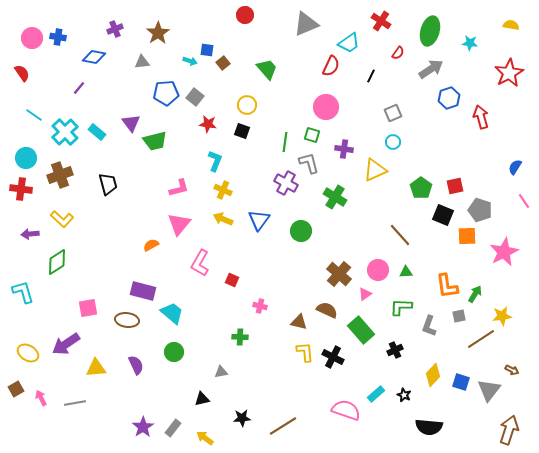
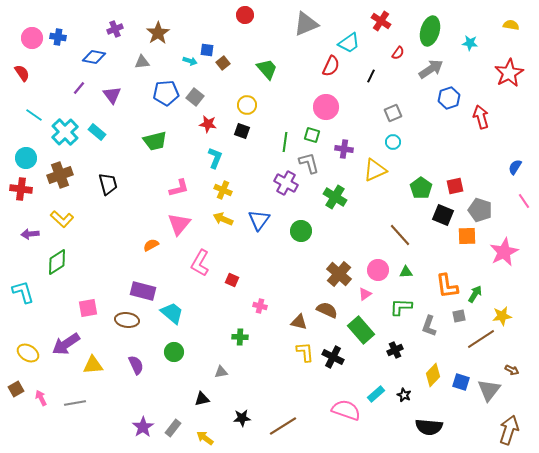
purple triangle at (131, 123): moved 19 px left, 28 px up
cyan L-shape at (215, 161): moved 3 px up
yellow triangle at (96, 368): moved 3 px left, 3 px up
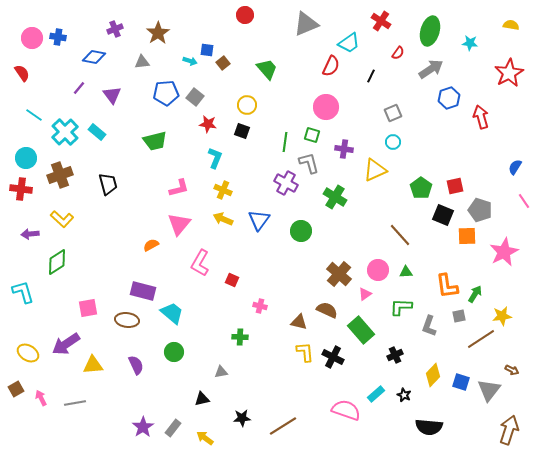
black cross at (395, 350): moved 5 px down
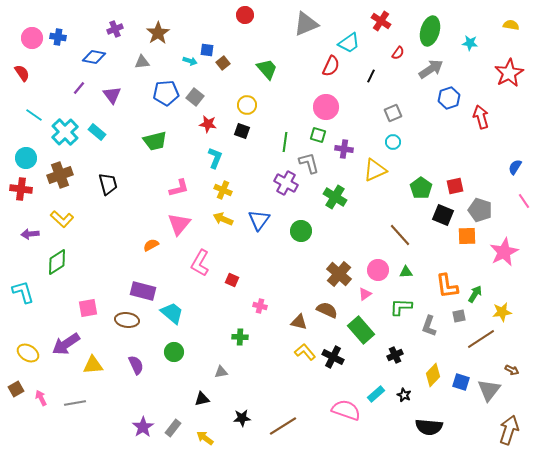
green square at (312, 135): moved 6 px right
yellow star at (502, 316): moved 4 px up
yellow L-shape at (305, 352): rotated 35 degrees counterclockwise
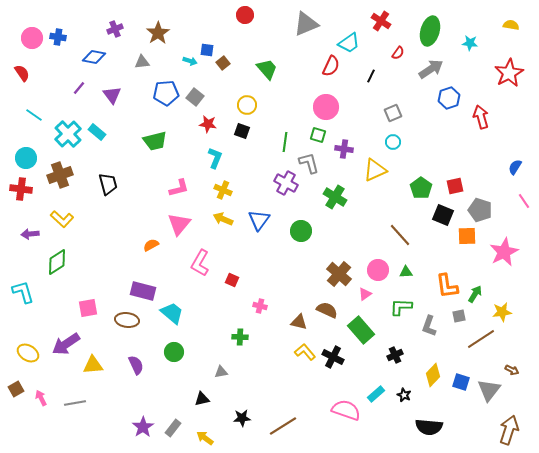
cyan cross at (65, 132): moved 3 px right, 2 px down
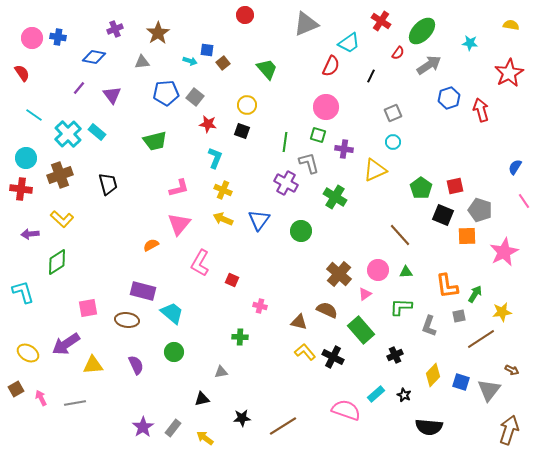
green ellipse at (430, 31): moved 8 px left; rotated 28 degrees clockwise
gray arrow at (431, 69): moved 2 px left, 4 px up
red arrow at (481, 117): moved 7 px up
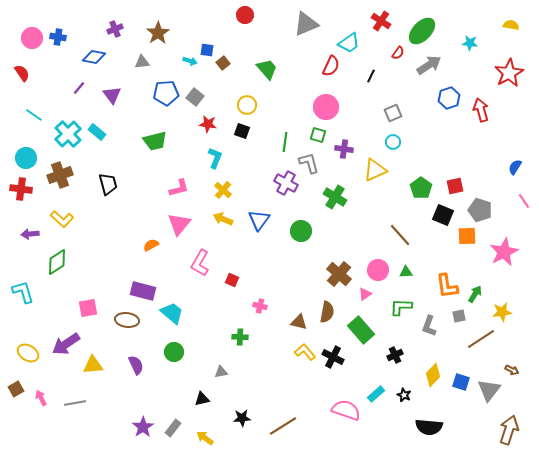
yellow cross at (223, 190): rotated 18 degrees clockwise
brown semicircle at (327, 310): moved 2 px down; rotated 75 degrees clockwise
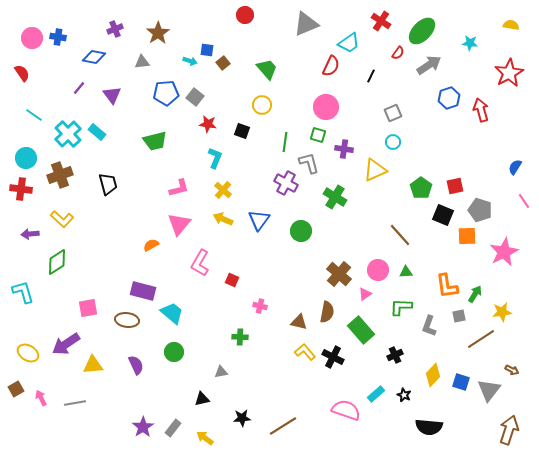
yellow circle at (247, 105): moved 15 px right
